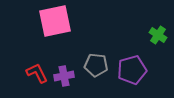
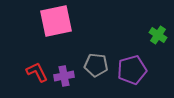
pink square: moved 1 px right
red L-shape: moved 1 px up
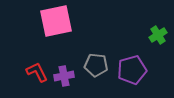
green cross: rotated 24 degrees clockwise
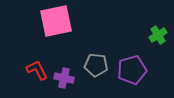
red L-shape: moved 2 px up
purple cross: moved 2 px down; rotated 24 degrees clockwise
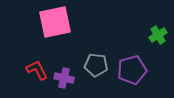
pink square: moved 1 px left, 1 px down
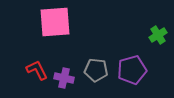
pink square: rotated 8 degrees clockwise
gray pentagon: moved 5 px down
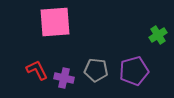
purple pentagon: moved 2 px right, 1 px down
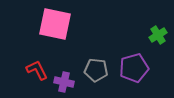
pink square: moved 2 px down; rotated 16 degrees clockwise
purple pentagon: moved 3 px up
purple cross: moved 4 px down
